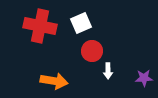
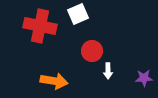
white square: moved 3 px left, 9 px up
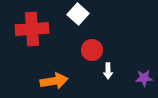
white square: rotated 25 degrees counterclockwise
red cross: moved 8 px left, 3 px down; rotated 16 degrees counterclockwise
red circle: moved 1 px up
orange arrow: rotated 20 degrees counterclockwise
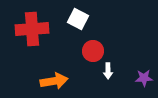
white square: moved 5 px down; rotated 15 degrees counterclockwise
red circle: moved 1 px right, 1 px down
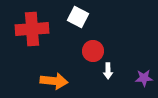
white square: moved 2 px up
orange arrow: rotated 16 degrees clockwise
